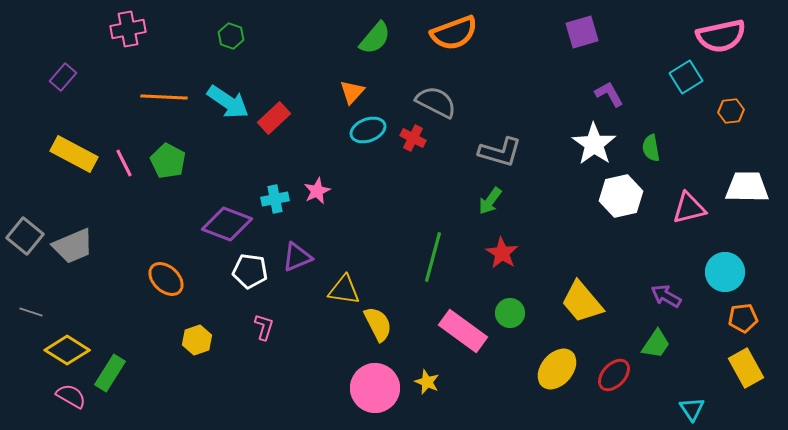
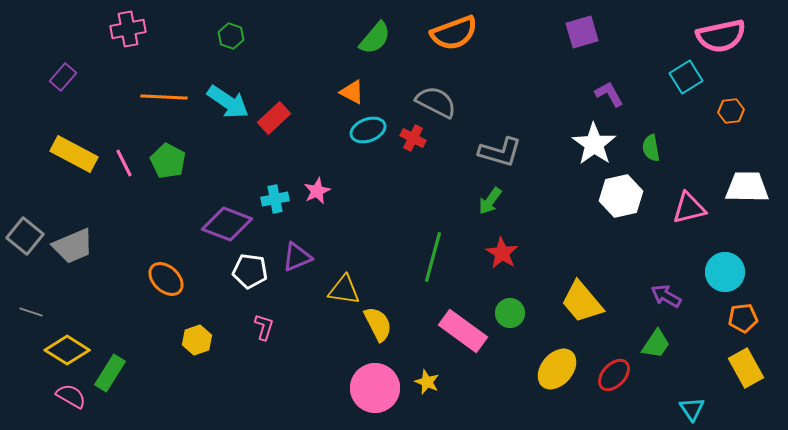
orange triangle at (352, 92): rotated 44 degrees counterclockwise
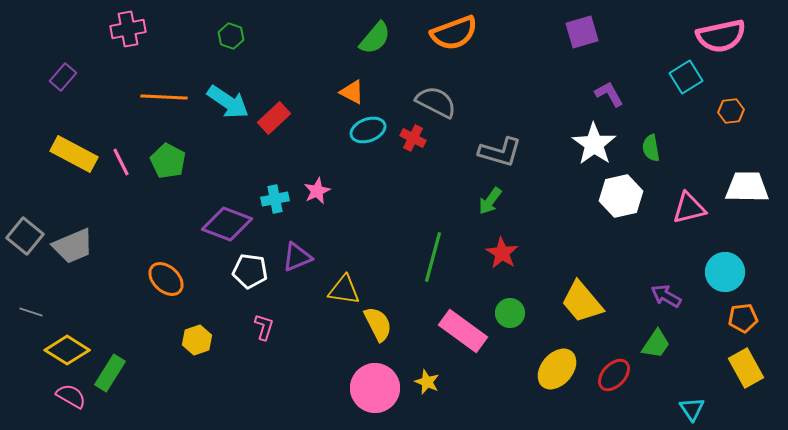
pink line at (124, 163): moved 3 px left, 1 px up
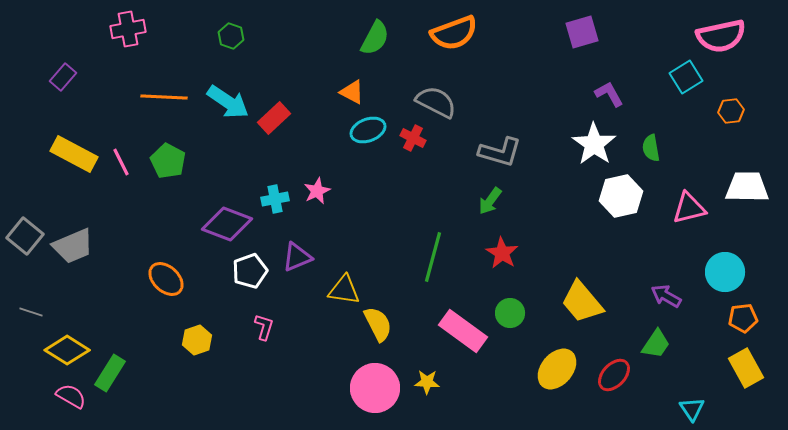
green semicircle at (375, 38): rotated 12 degrees counterclockwise
white pentagon at (250, 271): rotated 28 degrees counterclockwise
yellow star at (427, 382): rotated 20 degrees counterclockwise
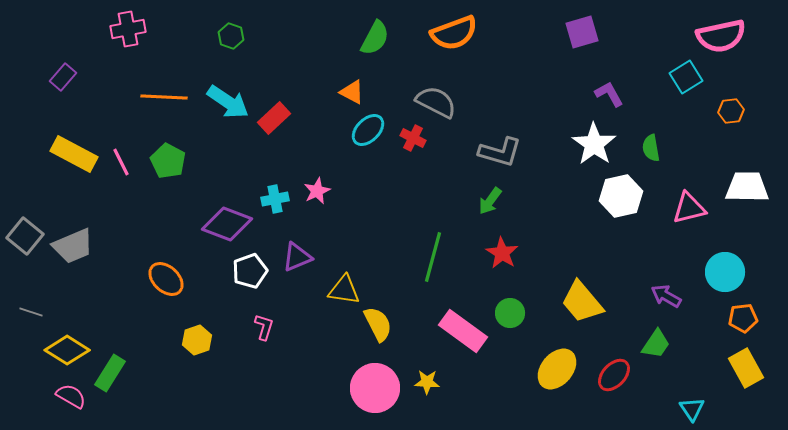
cyan ellipse at (368, 130): rotated 24 degrees counterclockwise
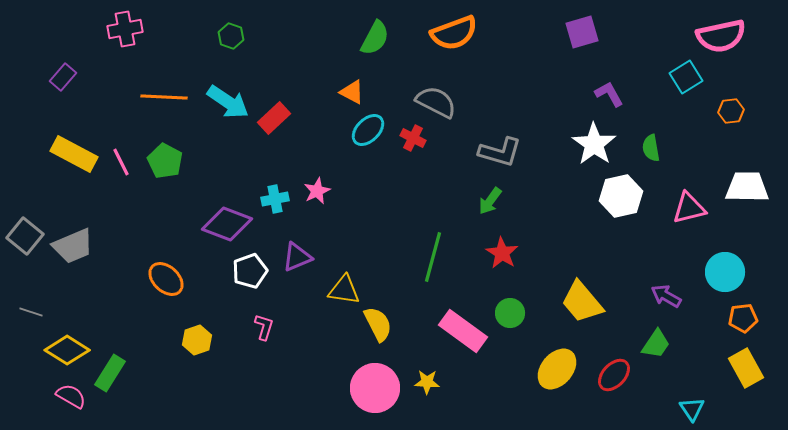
pink cross at (128, 29): moved 3 px left
green pentagon at (168, 161): moved 3 px left
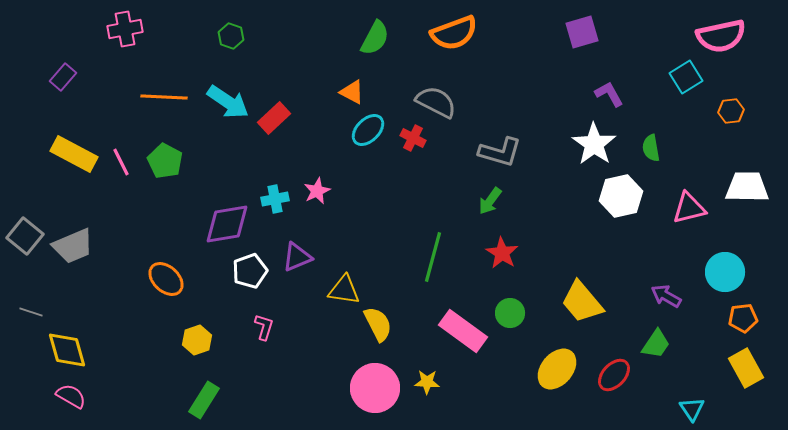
purple diamond at (227, 224): rotated 30 degrees counterclockwise
yellow diamond at (67, 350): rotated 42 degrees clockwise
green rectangle at (110, 373): moved 94 px right, 27 px down
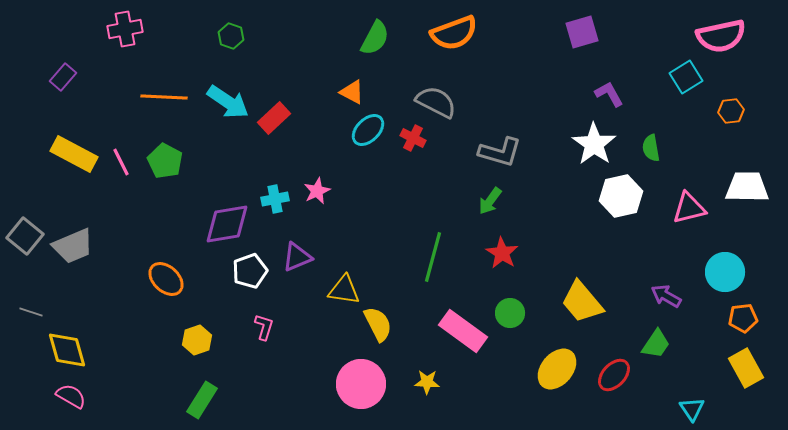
pink circle at (375, 388): moved 14 px left, 4 px up
green rectangle at (204, 400): moved 2 px left
